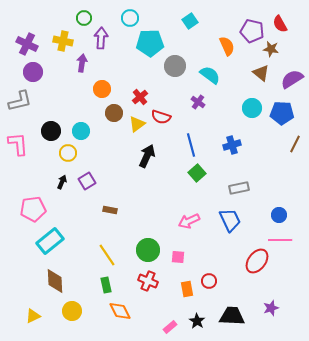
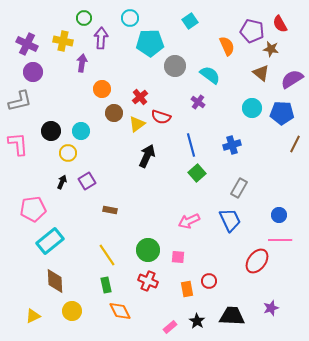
gray rectangle at (239, 188): rotated 48 degrees counterclockwise
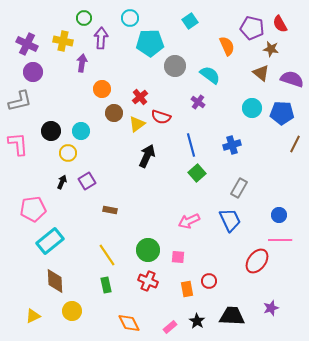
purple pentagon at (252, 31): moved 3 px up
purple semicircle at (292, 79): rotated 50 degrees clockwise
orange diamond at (120, 311): moved 9 px right, 12 px down
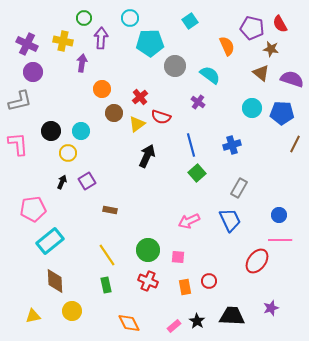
orange rectangle at (187, 289): moved 2 px left, 2 px up
yellow triangle at (33, 316): rotated 14 degrees clockwise
pink rectangle at (170, 327): moved 4 px right, 1 px up
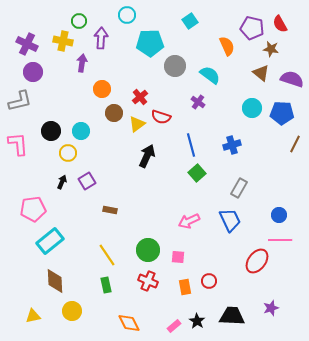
green circle at (84, 18): moved 5 px left, 3 px down
cyan circle at (130, 18): moved 3 px left, 3 px up
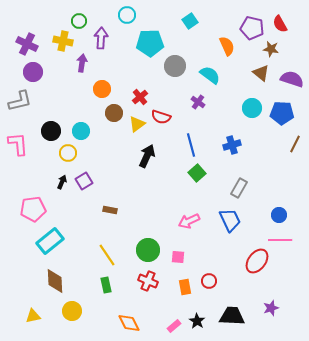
purple square at (87, 181): moved 3 px left
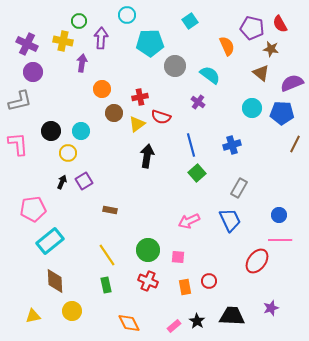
purple semicircle at (292, 79): moved 4 px down; rotated 40 degrees counterclockwise
red cross at (140, 97): rotated 28 degrees clockwise
black arrow at (147, 156): rotated 15 degrees counterclockwise
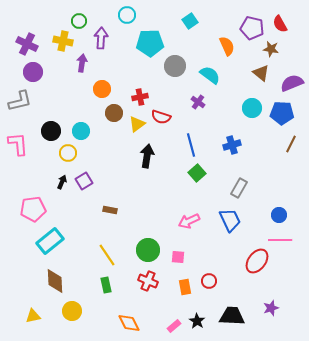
brown line at (295, 144): moved 4 px left
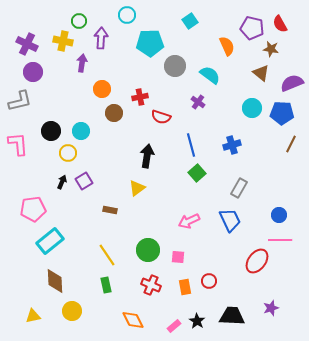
yellow triangle at (137, 124): moved 64 px down
red cross at (148, 281): moved 3 px right, 4 px down
orange diamond at (129, 323): moved 4 px right, 3 px up
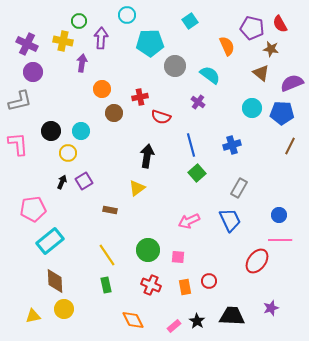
brown line at (291, 144): moved 1 px left, 2 px down
yellow circle at (72, 311): moved 8 px left, 2 px up
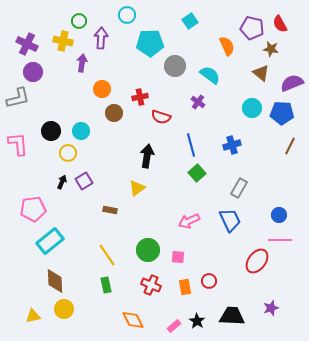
gray L-shape at (20, 101): moved 2 px left, 3 px up
